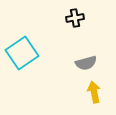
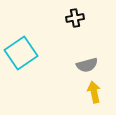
cyan square: moved 1 px left
gray semicircle: moved 1 px right, 2 px down
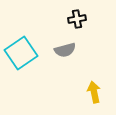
black cross: moved 2 px right, 1 px down
gray semicircle: moved 22 px left, 15 px up
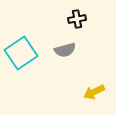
yellow arrow: rotated 105 degrees counterclockwise
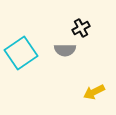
black cross: moved 4 px right, 9 px down; rotated 18 degrees counterclockwise
gray semicircle: rotated 15 degrees clockwise
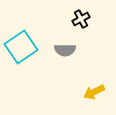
black cross: moved 9 px up
cyan square: moved 6 px up
